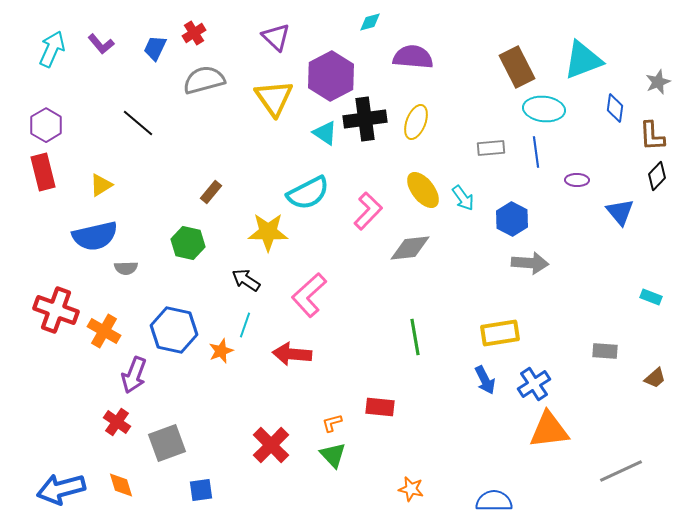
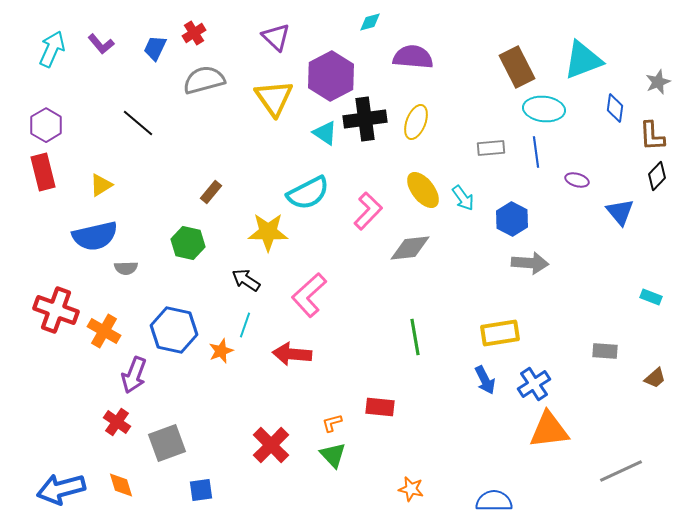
purple ellipse at (577, 180): rotated 15 degrees clockwise
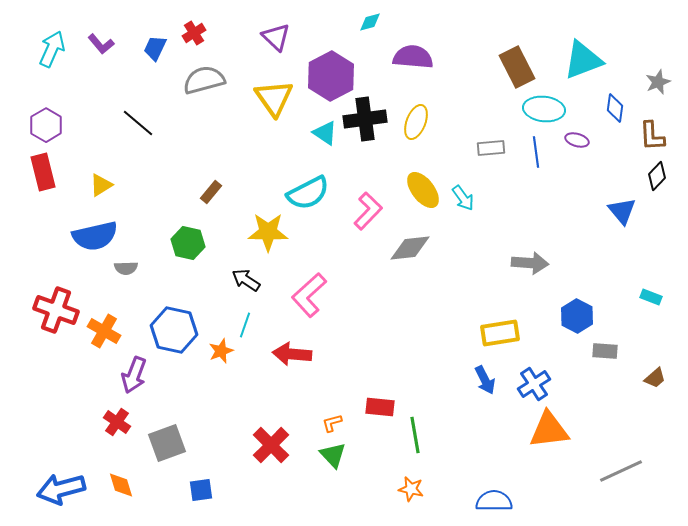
purple ellipse at (577, 180): moved 40 px up
blue triangle at (620, 212): moved 2 px right, 1 px up
blue hexagon at (512, 219): moved 65 px right, 97 px down
green line at (415, 337): moved 98 px down
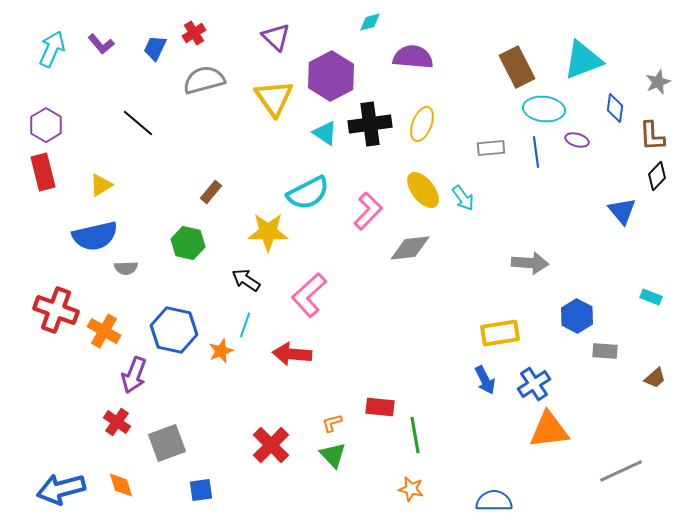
black cross at (365, 119): moved 5 px right, 5 px down
yellow ellipse at (416, 122): moved 6 px right, 2 px down
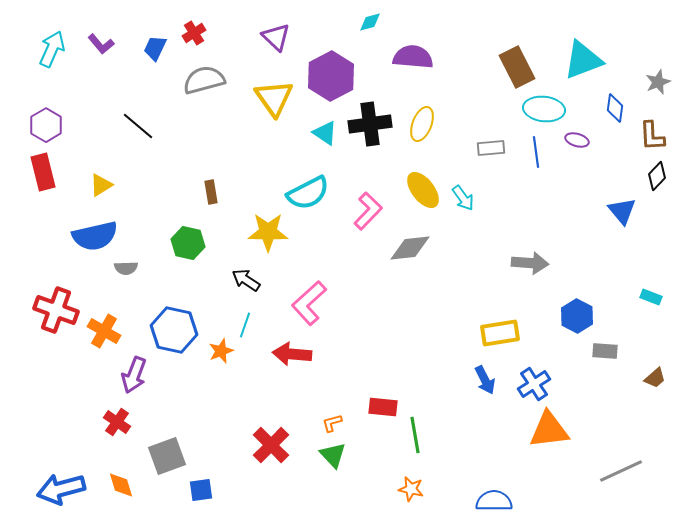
black line at (138, 123): moved 3 px down
brown rectangle at (211, 192): rotated 50 degrees counterclockwise
pink L-shape at (309, 295): moved 8 px down
red rectangle at (380, 407): moved 3 px right
gray square at (167, 443): moved 13 px down
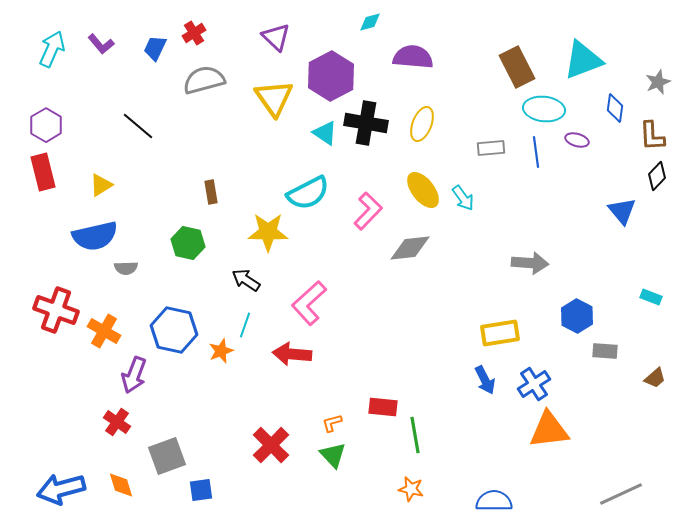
black cross at (370, 124): moved 4 px left, 1 px up; rotated 18 degrees clockwise
gray line at (621, 471): moved 23 px down
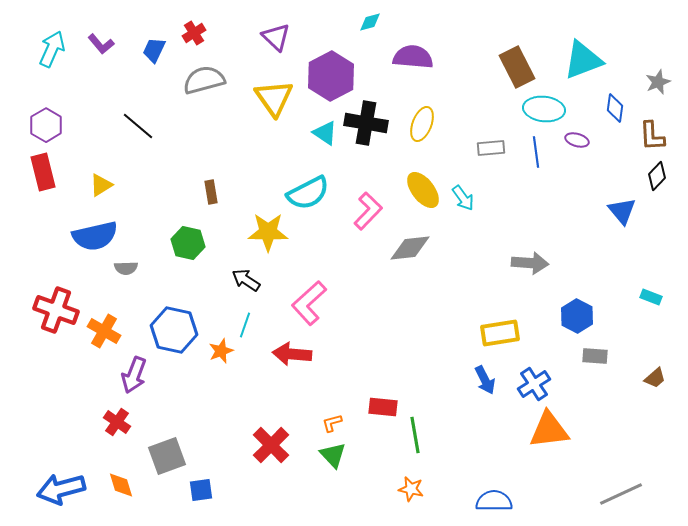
blue trapezoid at (155, 48): moved 1 px left, 2 px down
gray rectangle at (605, 351): moved 10 px left, 5 px down
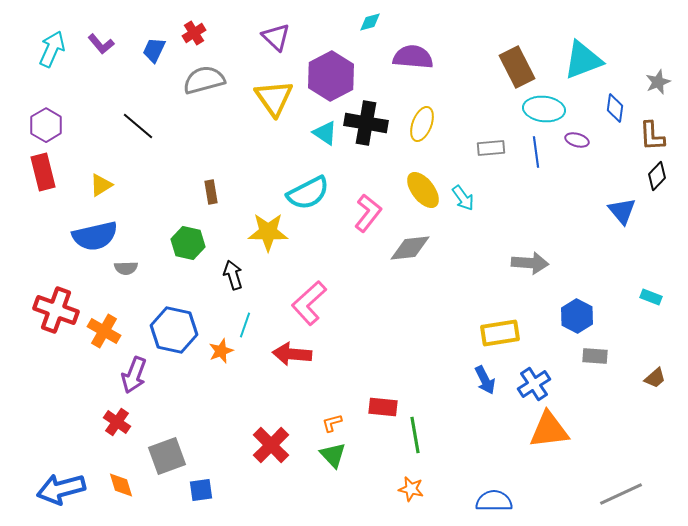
pink L-shape at (368, 211): moved 2 px down; rotated 6 degrees counterclockwise
black arrow at (246, 280): moved 13 px left, 5 px up; rotated 40 degrees clockwise
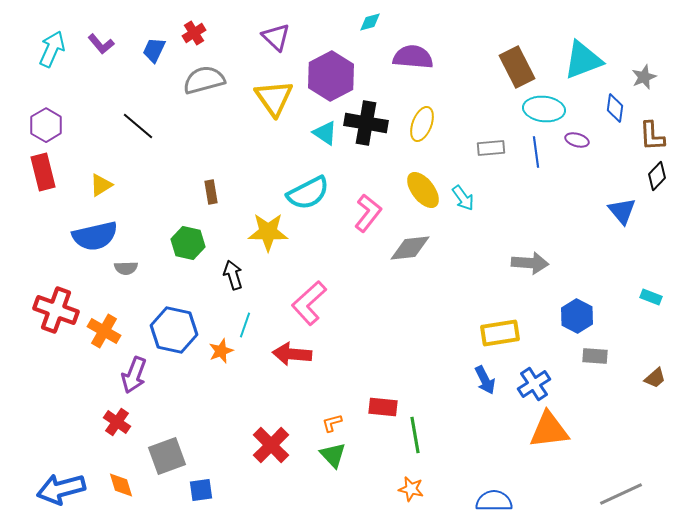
gray star at (658, 82): moved 14 px left, 5 px up
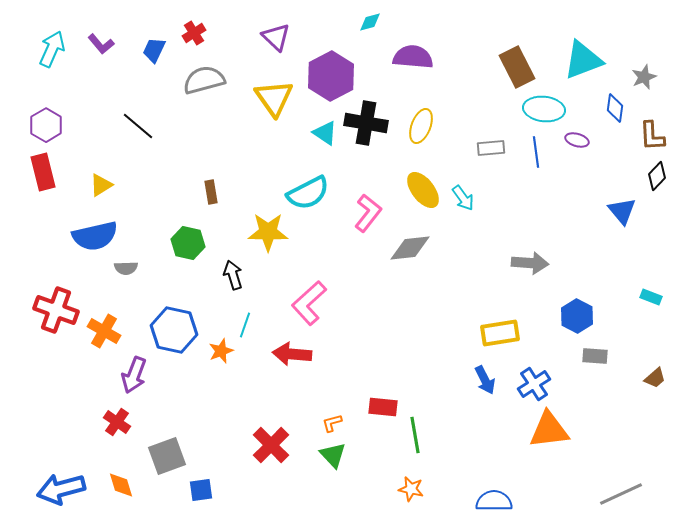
yellow ellipse at (422, 124): moved 1 px left, 2 px down
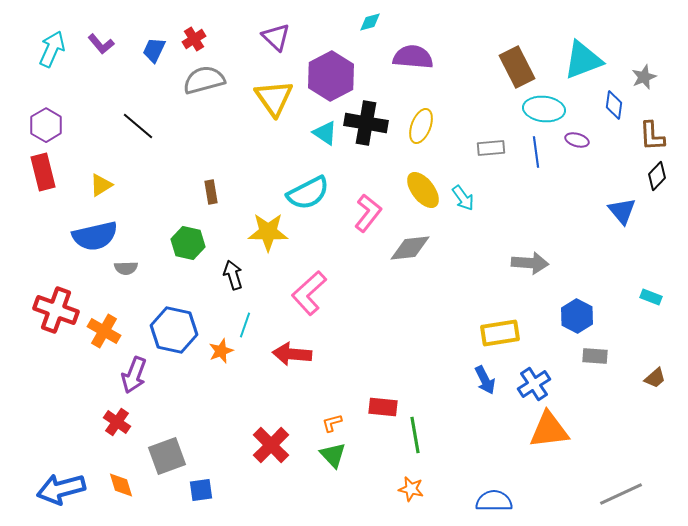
red cross at (194, 33): moved 6 px down
blue diamond at (615, 108): moved 1 px left, 3 px up
pink L-shape at (309, 303): moved 10 px up
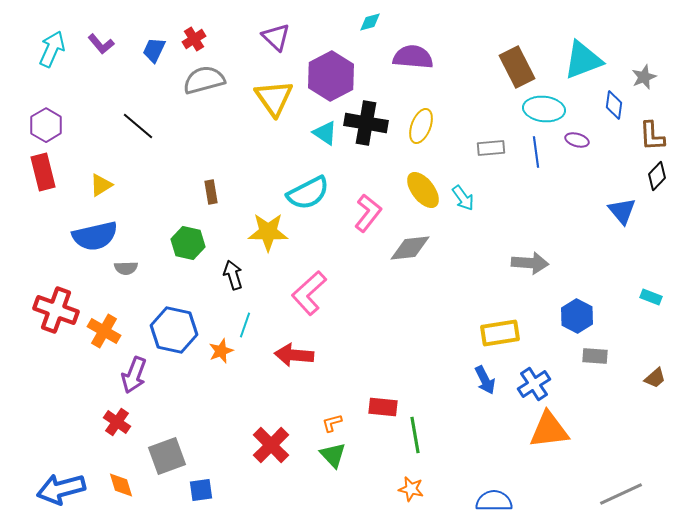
red arrow at (292, 354): moved 2 px right, 1 px down
